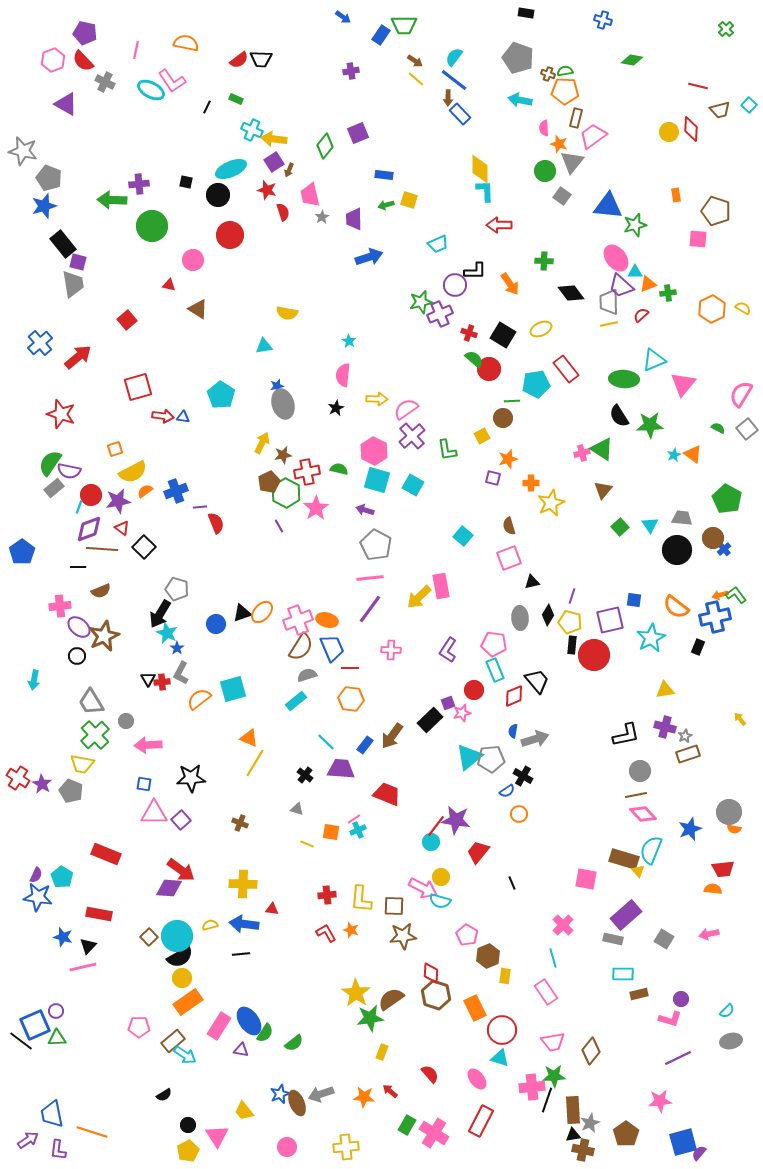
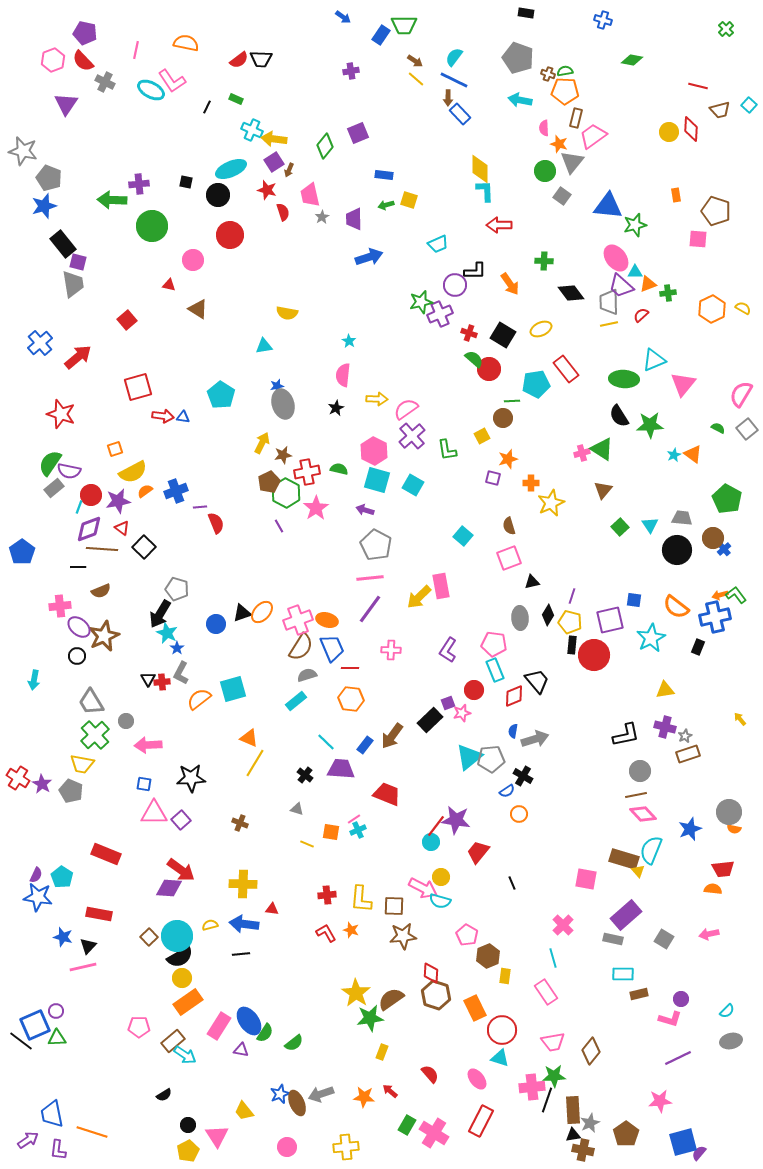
blue line at (454, 80): rotated 12 degrees counterclockwise
purple triangle at (66, 104): rotated 35 degrees clockwise
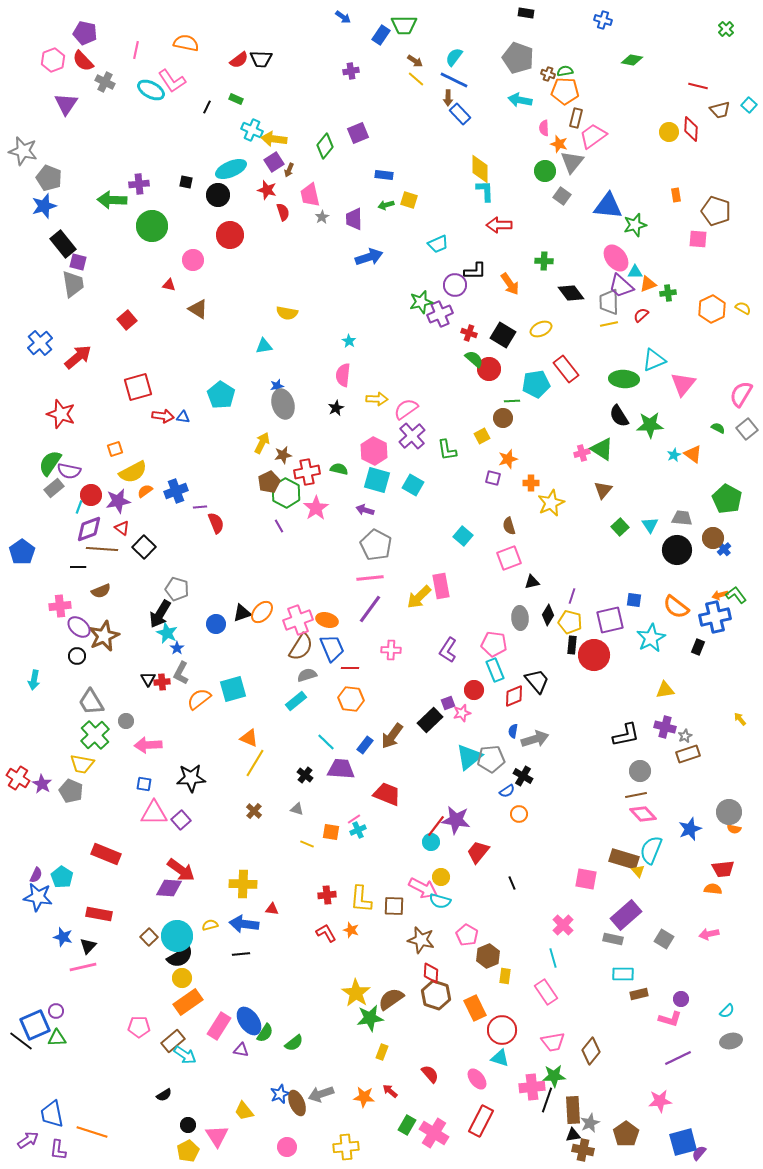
brown cross at (240, 823): moved 14 px right, 12 px up; rotated 21 degrees clockwise
brown star at (403, 936): moved 18 px right, 4 px down; rotated 20 degrees clockwise
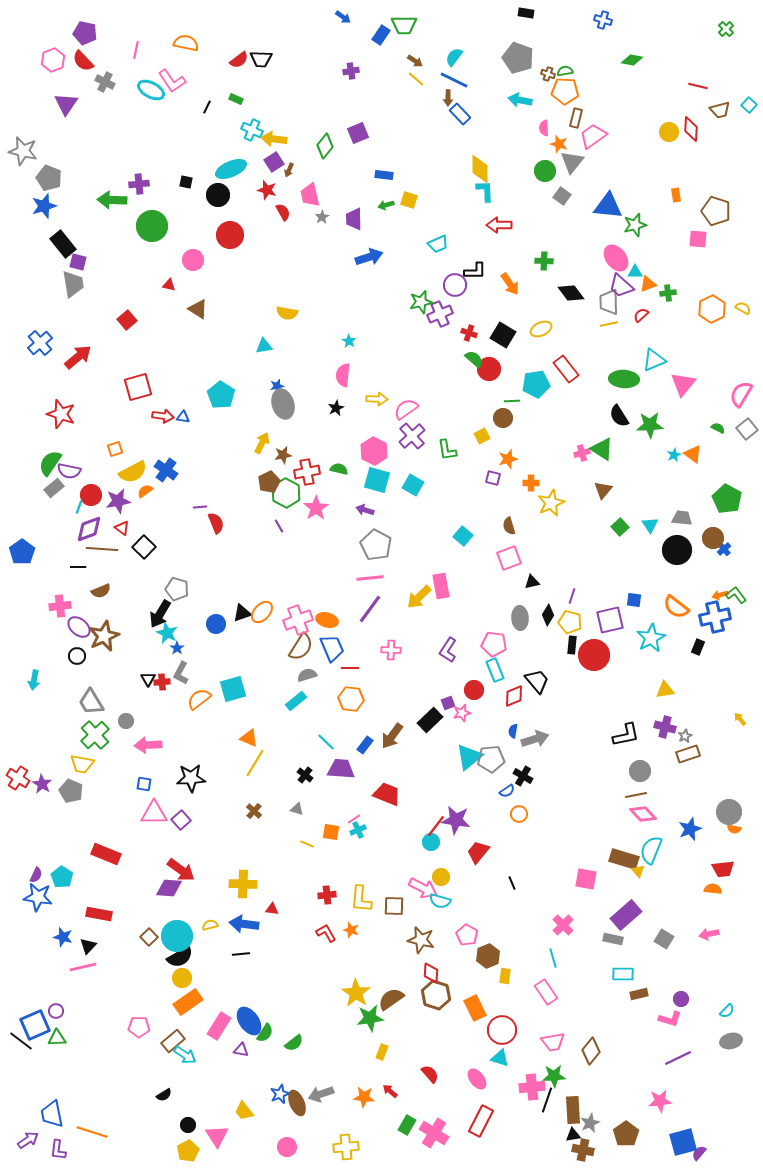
red semicircle at (283, 212): rotated 12 degrees counterclockwise
blue cross at (176, 491): moved 10 px left, 21 px up; rotated 35 degrees counterclockwise
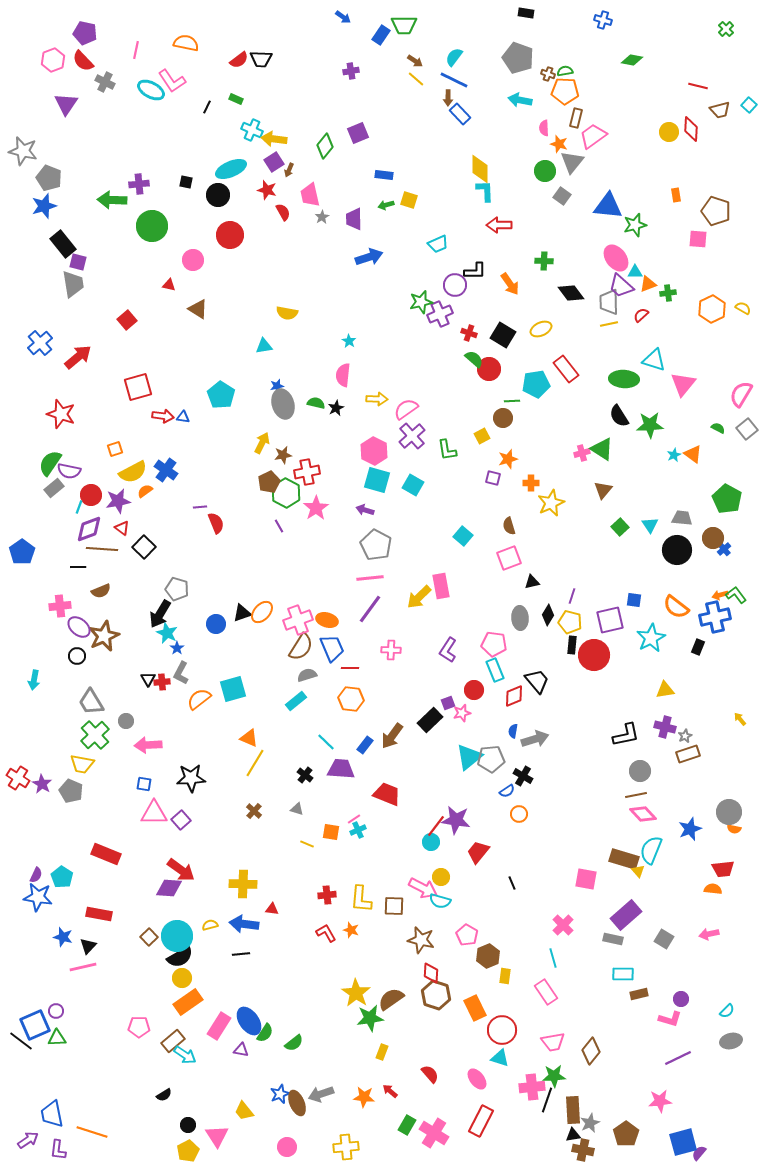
cyan triangle at (654, 360): rotated 40 degrees clockwise
green semicircle at (339, 469): moved 23 px left, 66 px up
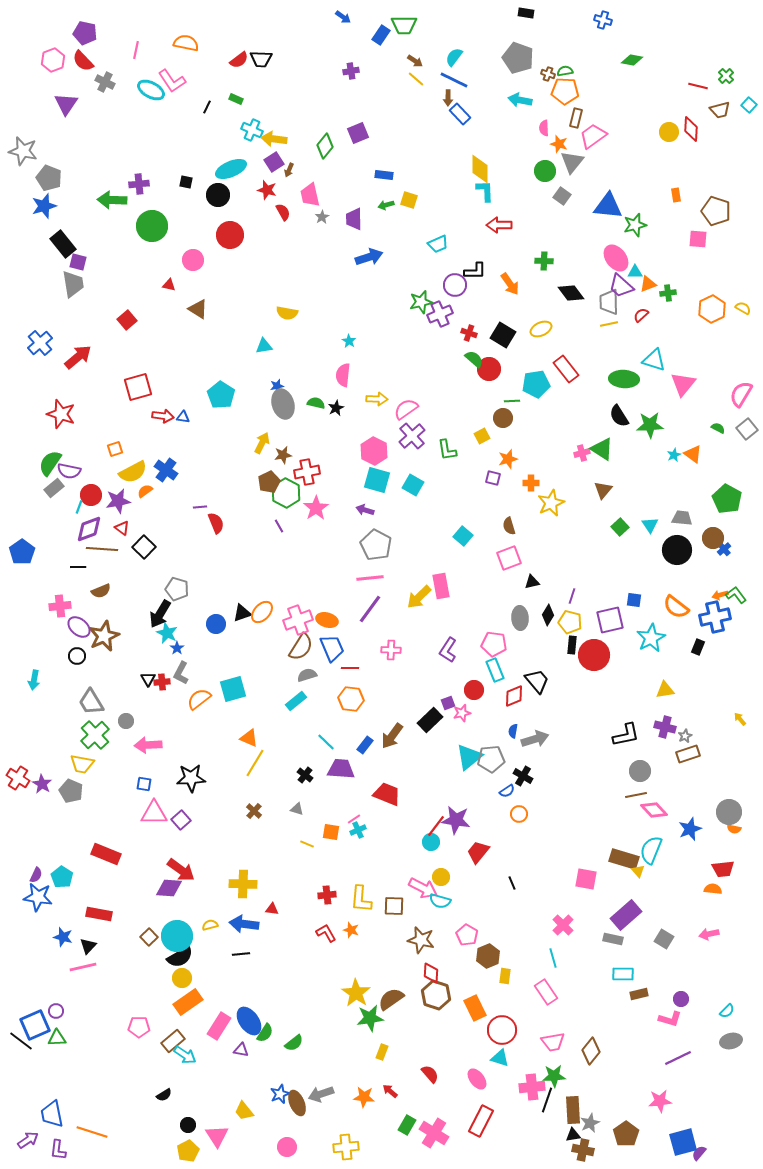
green cross at (726, 29): moved 47 px down
pink diamond at (643, 814): moved 11 px right, 4 px up
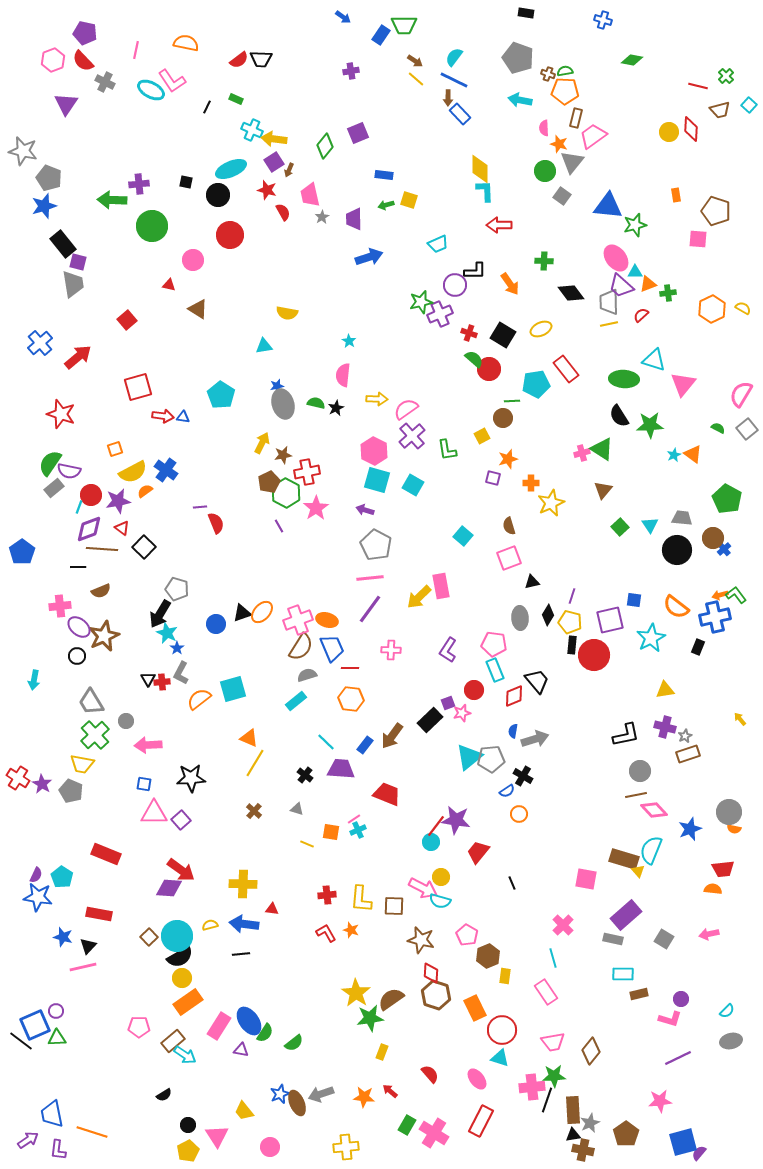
pink circle at (287, 1147): moved 17 px left
